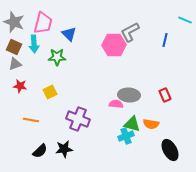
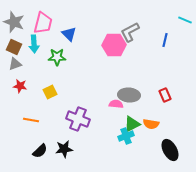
green triangle: rotated 42 degrees counterclockwise
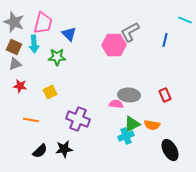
orange semicircle: moved 1 px right, 1 px down
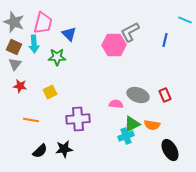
gray triangle: rotated 32 degrees counterclockwise
gray ellipse: moved 9 px right; rotated 15 degrees clockwise
purple cross: rotated 25 degrees counterclockwise
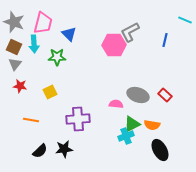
red rectangle: rotated 24 degrees counterclockwise
black ellipse: moved 10 px left
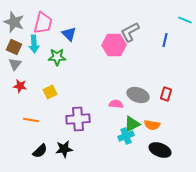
red rectangle: moved 1 px right, 1 px up; rotated 64 degrees clockwise
black ellipse: rotated 40 degrees counterclockwise
